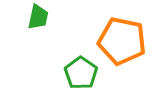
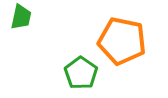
green trapezoid: moved 17 px left
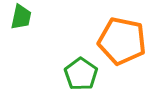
green pentagon: moved 1 px down
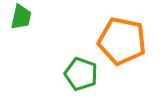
green pentagon: rotated 16 degrees counterclockwise
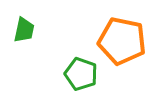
green trapezoid: moved 3 px right, 13 px down
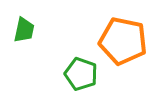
orange pentagon: moved 1 px right
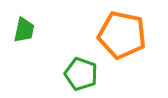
orange pentagon: moved 1 px left, 6 px up
